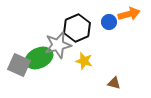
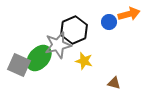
black hexagon: moved 3 px left, 2 px down
green ellipse: rotated 24 degrees counterclockwise
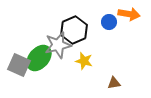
orange arrow: rotated 25 degrees clockwise
brown triangle: rotated 24 degrees counterclockwise
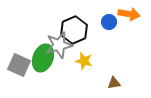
gray star: moved 1 px right
green ellipse: moved 4 px right; rotated 20 degrees counterclockwise
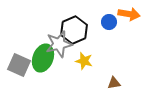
gray star: moved 1 px up
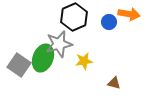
black hexagon: moved 13 px up
yellow star: rotated 24 degrees counterclockwise
gray square: rotated 10 degrees clockwise
brown triangle: rotated 24 degrees clockwise
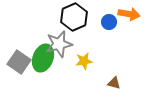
gray square: moved 3 px up
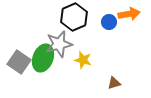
orange arrow: rotated 20 degrees counterclockwise
yellow star: moved 1 px left, 1 px up; rotated 24 degrees clockwise
brown triangle: rotated 32 degrees counterclockwise
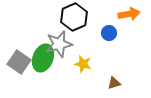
blue circle: moved 11 px down
yellow star: moved 4 px down
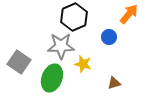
orange arrow: rotated 40 degrees counterclockwise
blue circle: moved 4 px down
gray star: moved 2 px right, 2 px down; rotated 12 degrees clockwise
green ellipse: moved 9 px right, 20 px down
